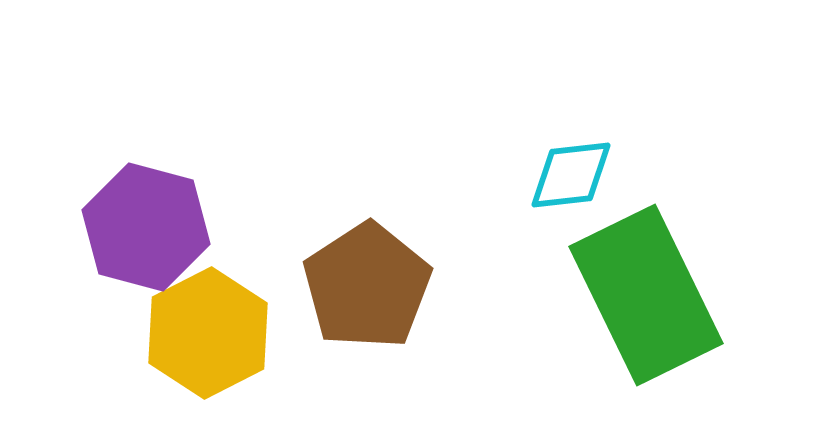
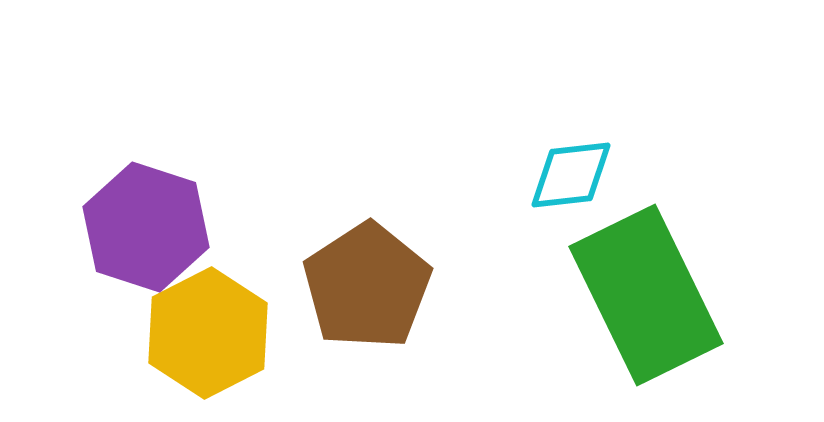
purple hexagon: rotated 3 degrees clockwise
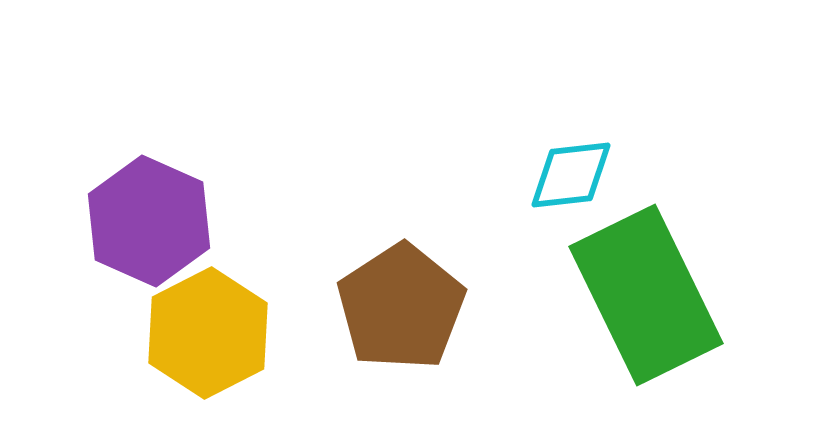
purple hexagon: moved 3 px right, 6 px up; rotated 6 degrees clockwise
brown pentagon: moved 34 px right, 21 px down
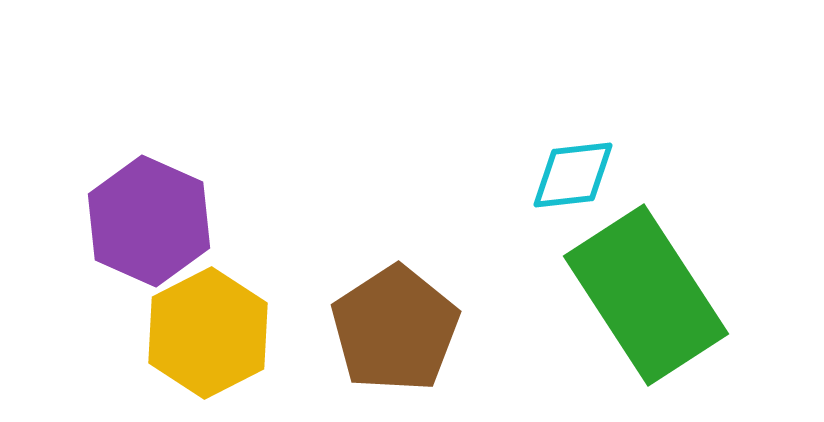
cyan diamond: moved 2 px right
green rectangle: rotated 7 degrees counterclockwise
brown pentagon: moved 6 px left, 22 px down
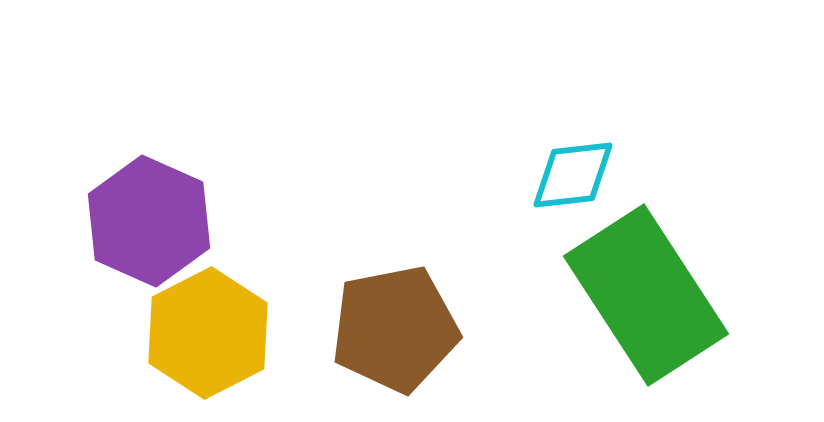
brown pentagon: rotated 22 degrees clockwise
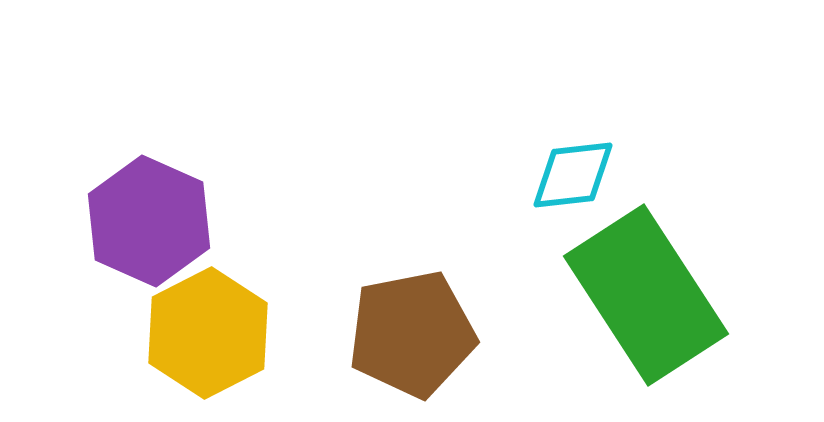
brown pentagon: moved 17 px right, 5 px down
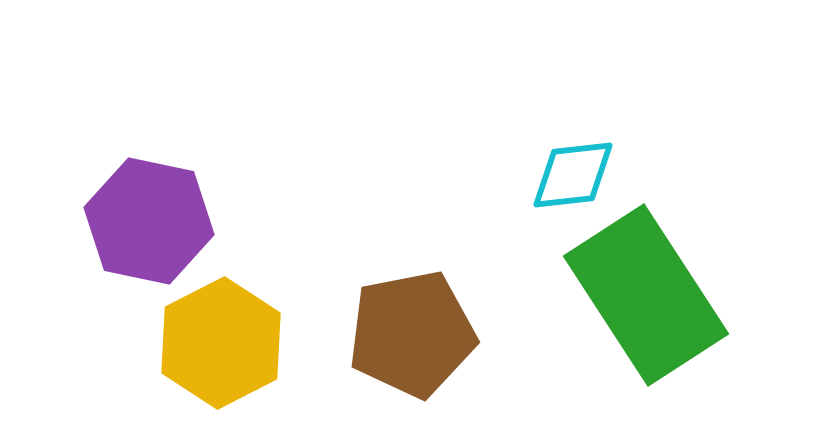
purple hexagon: rotated 12 degrees counterclockwise
yellow hexagon: moved 13 px right, 10 px down
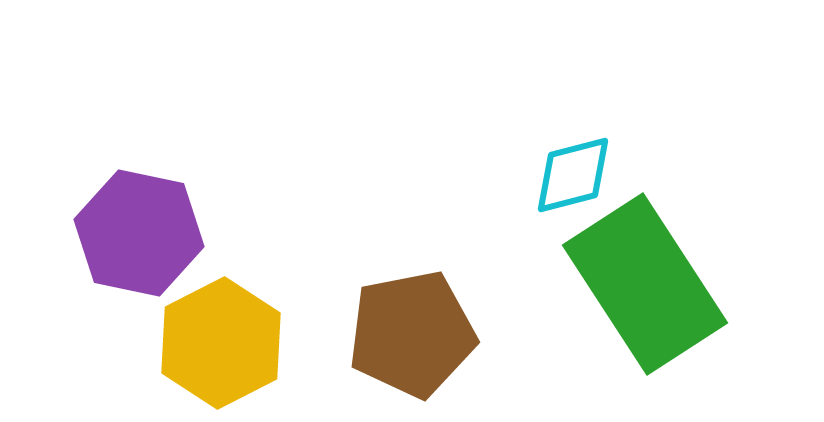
cyan diamond: rotated 8 degrees counterclockwise
purple hexagon: moved 10 px left, 12 px down
green rectangle: moved 1 px left, 11 px up
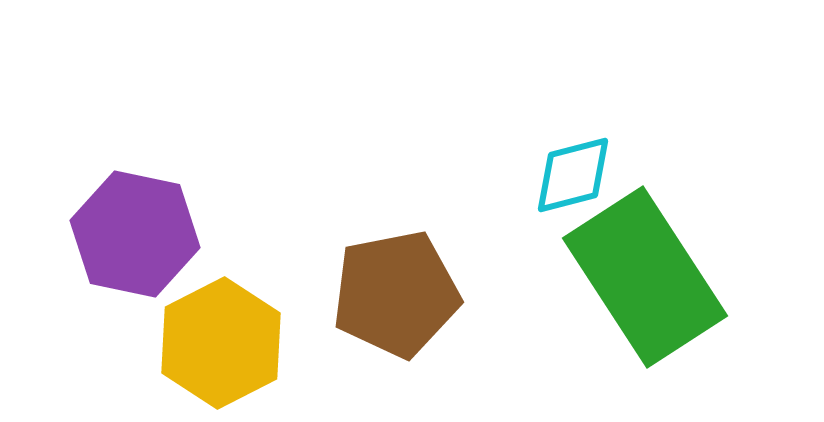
purple hexagon: moved 4 px left, 1 px down
green rectangle: moved 7 px up
brown pentagon: moved 16 px left, 40 px up
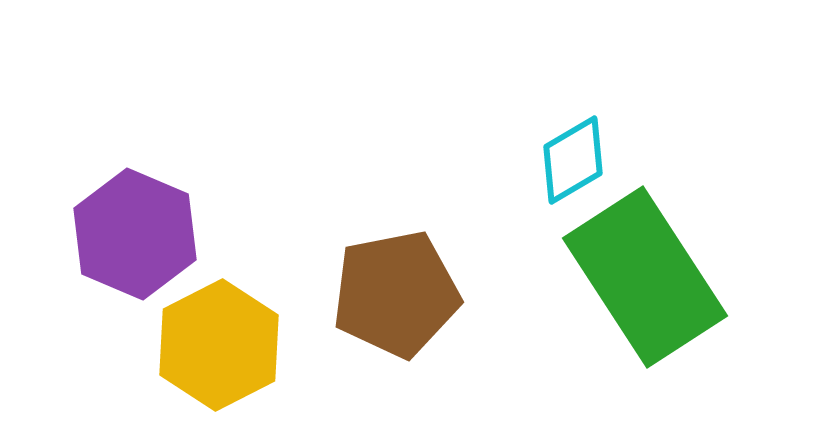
cyan diamond: moved 15 px up; rotated 16 degrees counterclockwise
purple hexagon: rotated 11 degrees clockwise
yellow hexagon: moved 2 px left, 2 px down
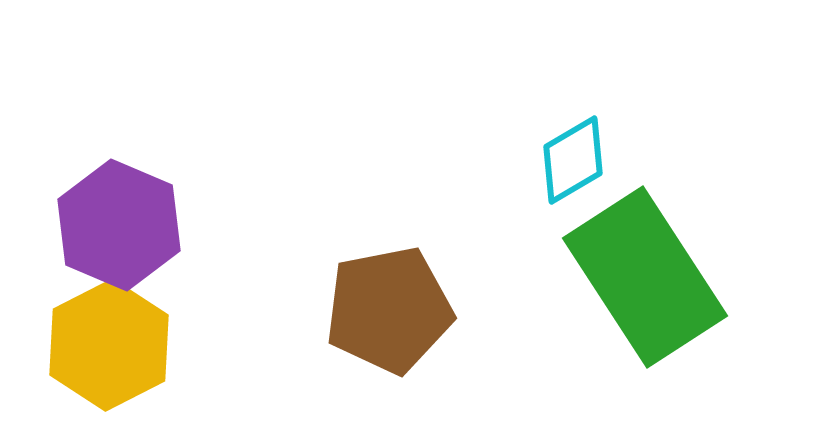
purple hexagon: moved 16 px left, 9 px up
brown pentagon: moved 7 px left, 16 px down
yellow hexagon: moved 110 px left
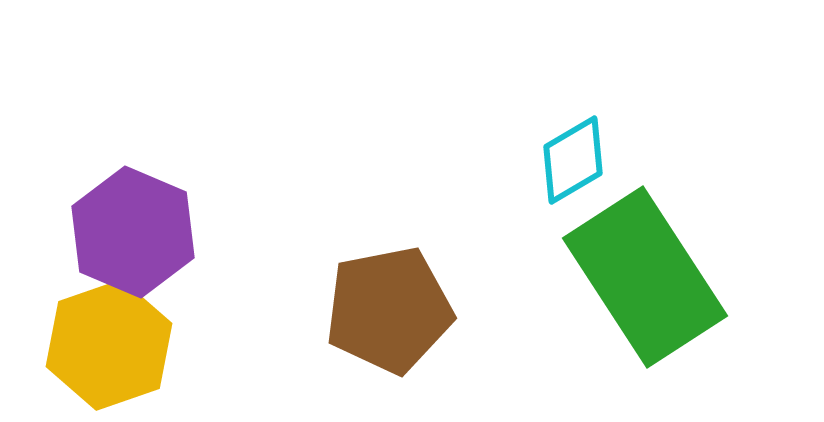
purple hexagon: moved 14 px right, 7 px down
yellow hexagon: rotated 8 degrees clockwise
